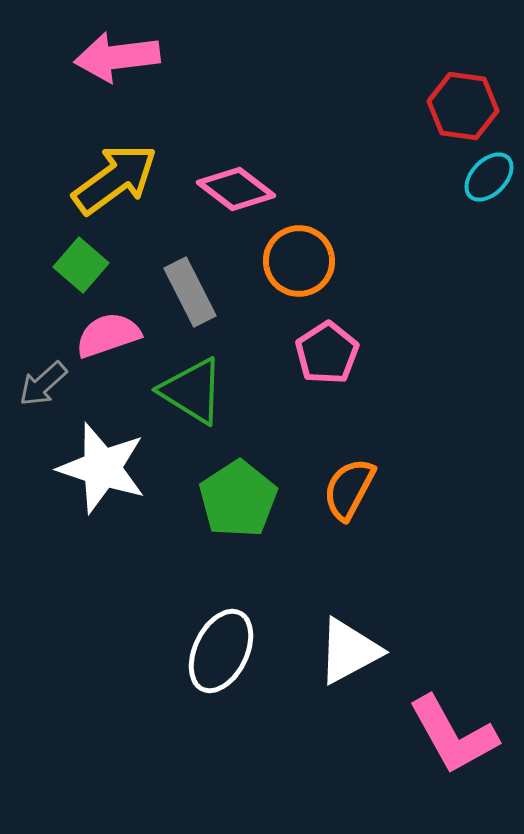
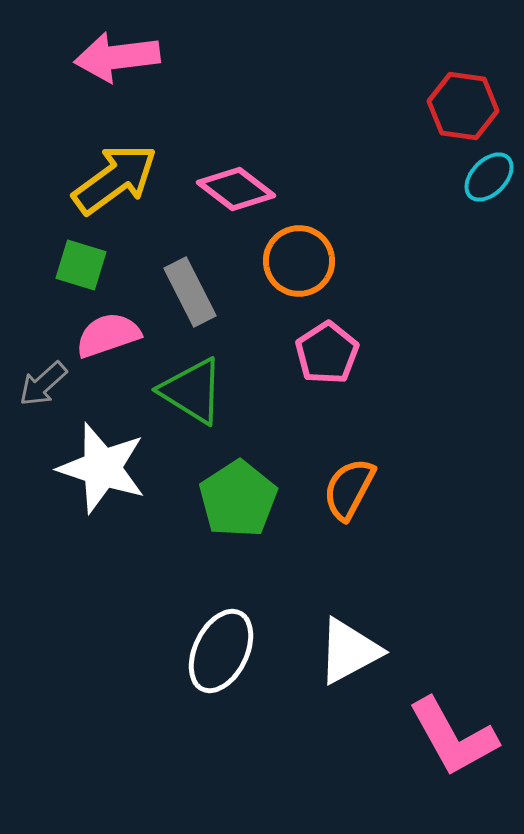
green square: rotated 24 degrees counterclockwise
pink L-shape: moved 2 px down
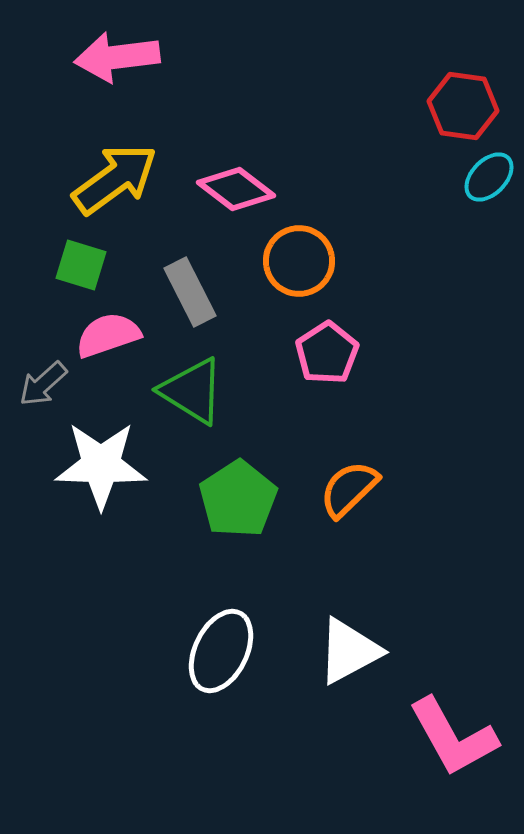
white star: moved 1 px left, 3 px up; rotated 16 degrees counterclockwise
orange semicircle: rotated 18 degrees clockwise
